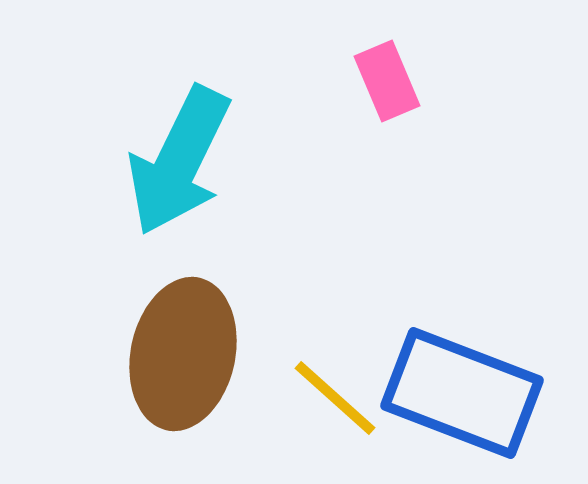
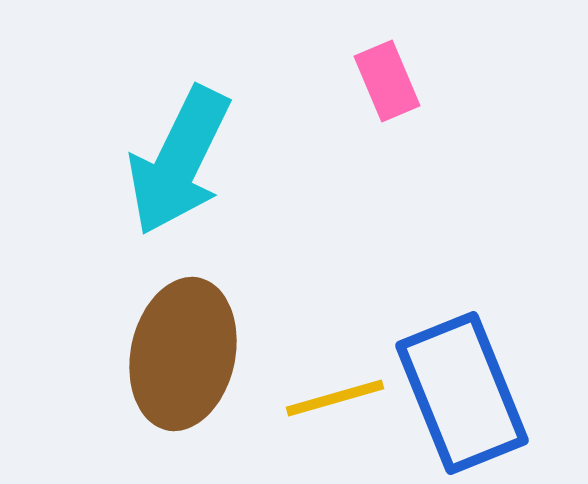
blue rectangle: rotated 47 degrees clockwise
yellow line: rotated 58 degrees counterclockwise
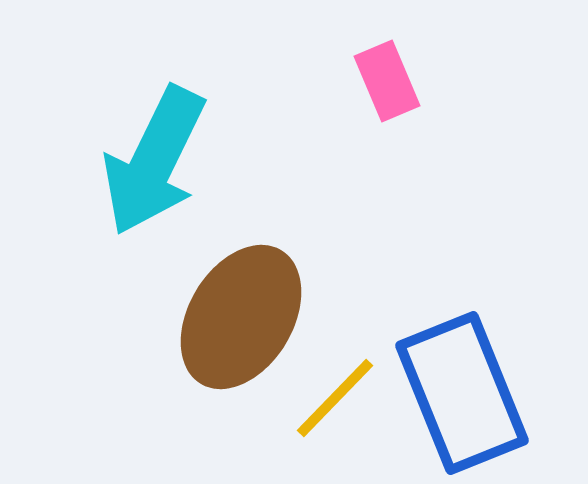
cyan arrow: moved 25 px left
brown ellipse: moved 58 px right, 37 px up; rotated 19 degrees clockwise
yellow line: rotated 30 degrees counterclockwise
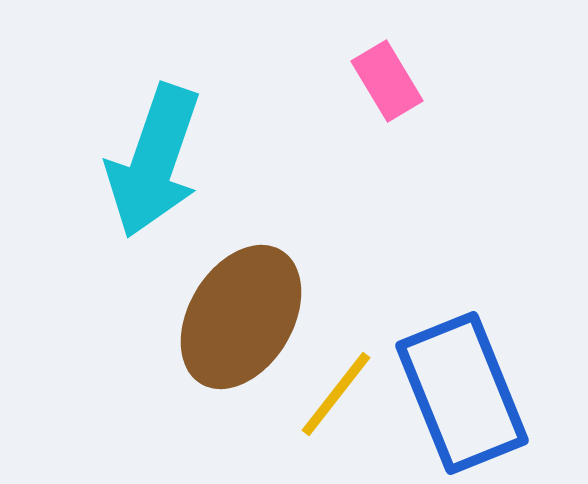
pink rectangle: rotated 8 degrees counterclockwise
cyan arrow: rotated 7 degrees counterclockwise
yellow line: moved 1 px right, 4 px up; rotated 6 degrees counterclockwise
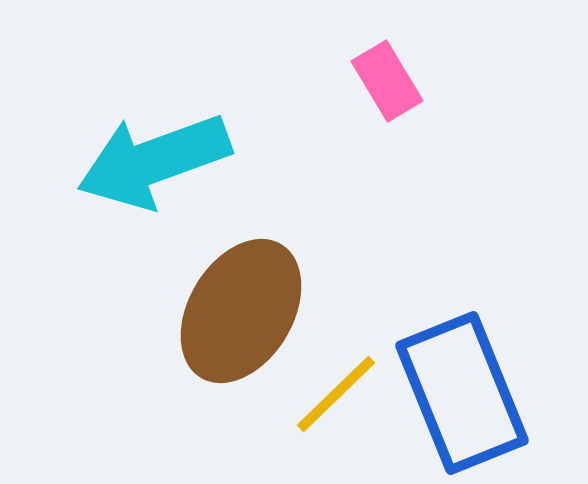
cyan arrow: rotated 51 degrees clockwise
brown ellipse: moved 6 px up
yellow line: rotated 8 degrees clockwise
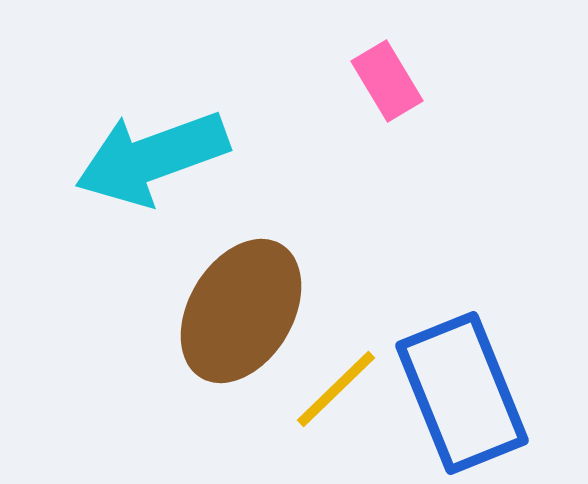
cyan arrow: moved 2 px left, 3 px up
yellow line: moved 5 px up
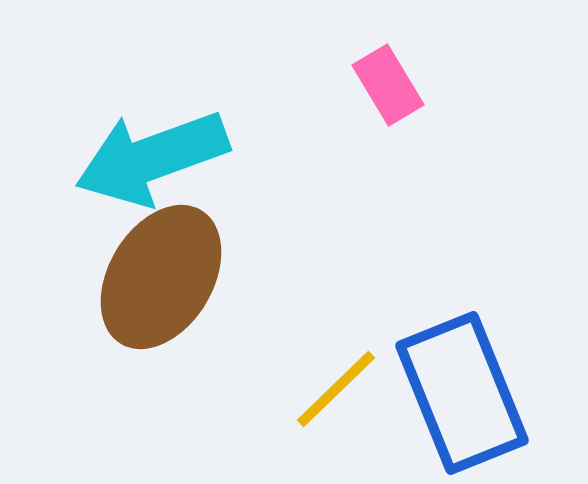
pink rectangle: moved 1 px right, 4 px down
brown ellipse: moved 80 px left, 34 px up
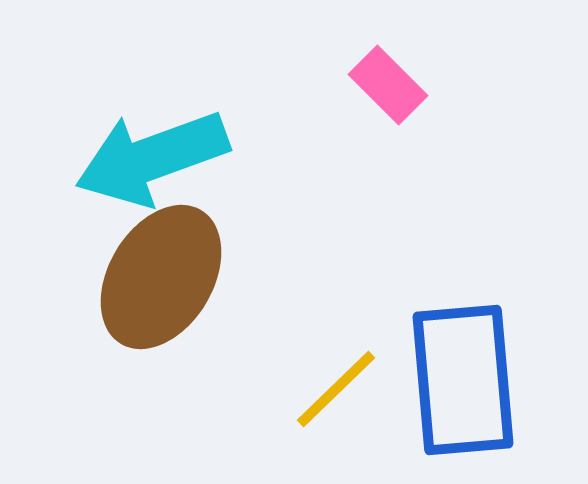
pink rectangle: rotated 14 degrees counterclockwise
blue rectangle: moved 1 px right, 13 px up; rotated 17 degrees clockwise
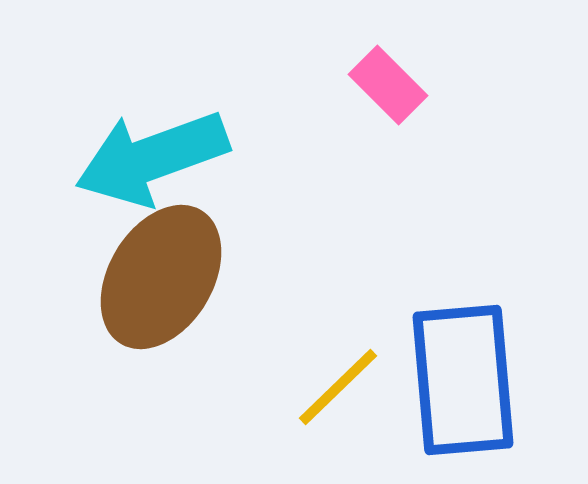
yellow line: moved 2 px right, 2 px up
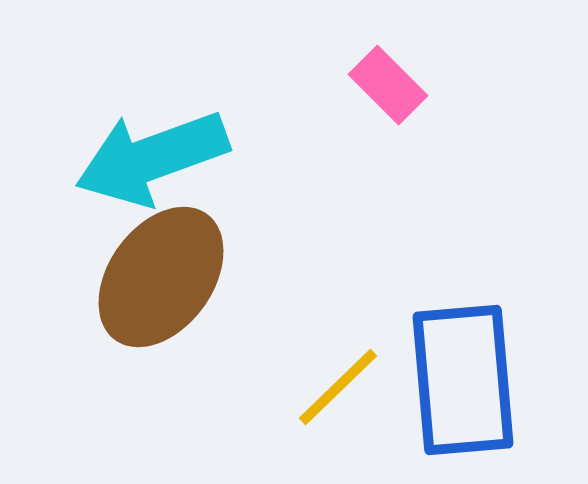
brown ellipse: rotated 5 degrees clockwise
